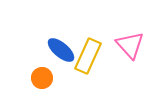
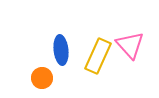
blue ellipse: rotated 44 degrees clockwise
yellow rectangle: moved 10 px right
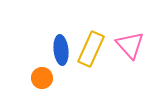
yellow rectangle: moved 7 px left, 7 px up
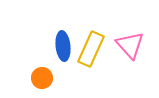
blue ellipse: moved 2 px right, 4 px up
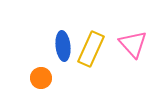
pink triangle: moved 3 px right, 1 px up
orange circle: moved 1 px left
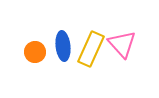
pink triangle: moved 11 px left
orange circle: moved 6 px left, 26 px up
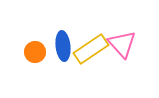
yellow rectangle: rotated 32 degrees clockwise
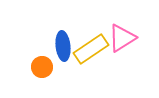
pink triangle: moved 6 px up; rotated 40 degrees clockwise
orange circle: moved 7 px right, 15 px down
